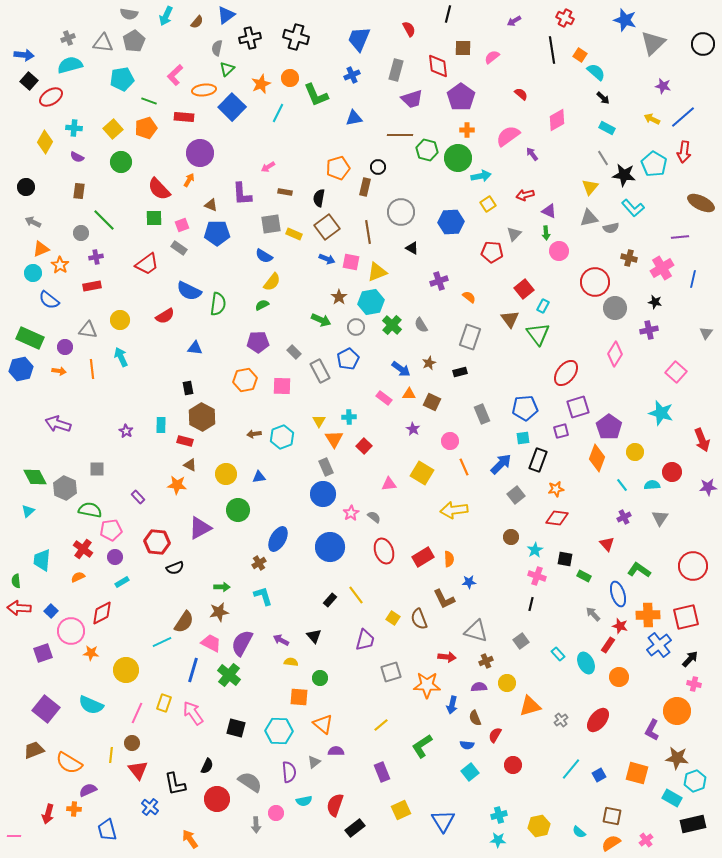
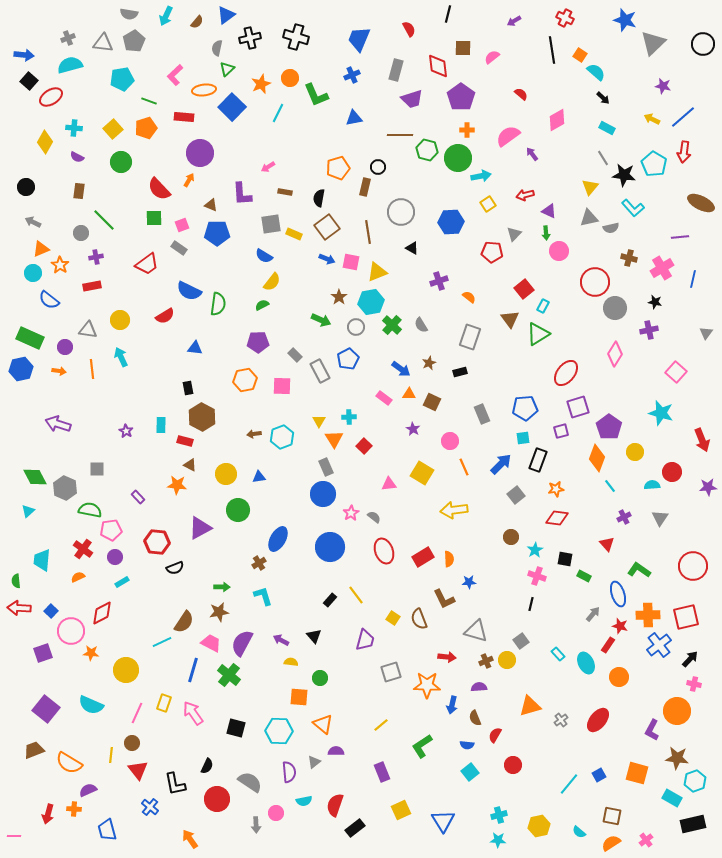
green triangle at (538, 334): rotated 35 degrees clockwise
gray rectangle at (294, 352): moved 1 px right, 3 px down
cyan line at (622, 485): moved 12 px left, 1 px down
gray arrow at (593, 614): rotated 84 degrees clockwise
yellow circle at (507, 683): moved 23 px up
cyan line at (571, 769): moved 2 px left, 15 px down
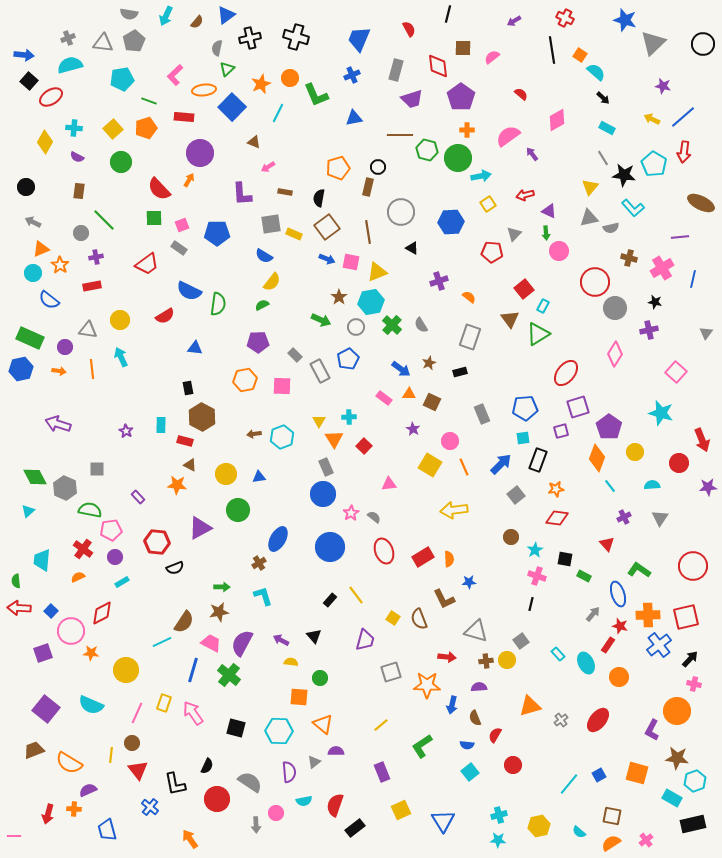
brown rectangle at (365, 187): moved 3 px right
brown triangle at (211, 205): moved 43 px right, 63 px up
red circle at (672, 472): moved 7 px right, 9 px up
yellow square at (422, 473): moved 8 px right, 8 px up
brown cross at (486, 661): rotated 16 degrees clockwise
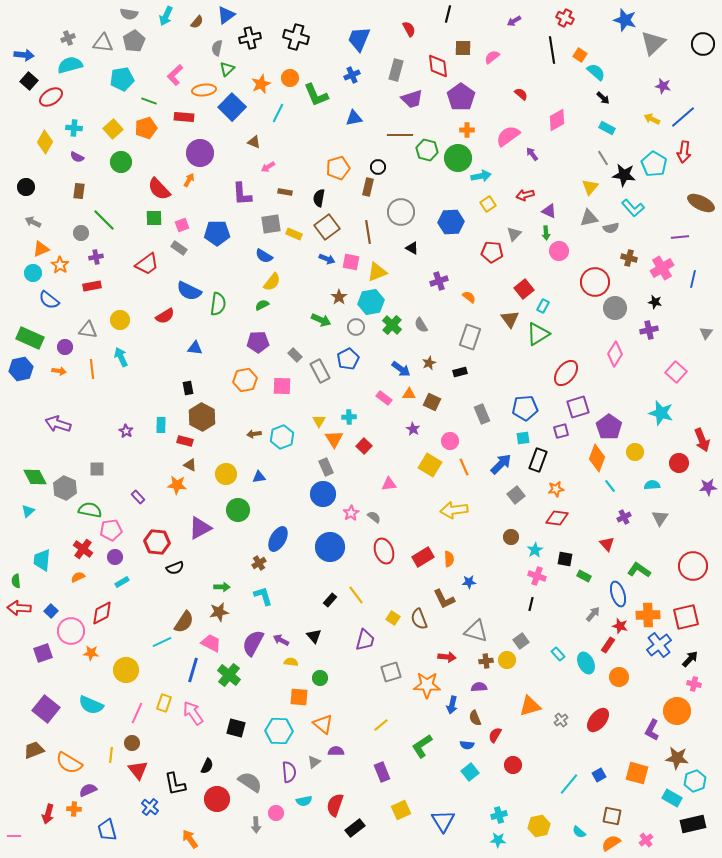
purple semicircle at (242, 643): moved 11 px right
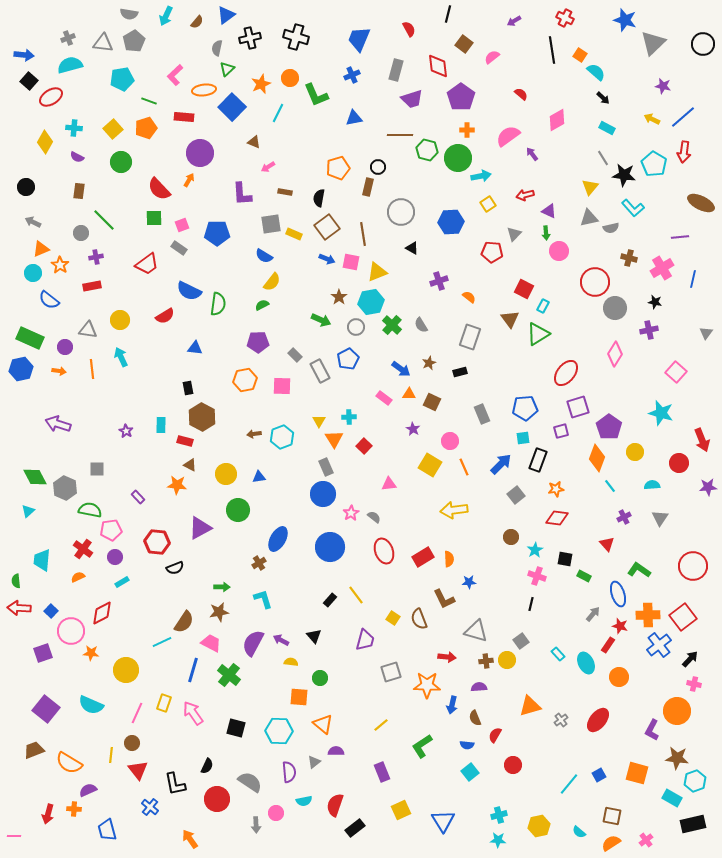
brown square at (463, 48): moved 1 px right, 4 px up; rotated 36 degrees clockwise
brown line at (368, 232): moved 5 px left, 2 px down
red square at (524, 289): rotated 24 degrees counterclockwise
cyan L-shape at (263, 596): moved 3 px down
red square at (686, 617): moved 3 px left; rotated 24 degrees counterclockwise
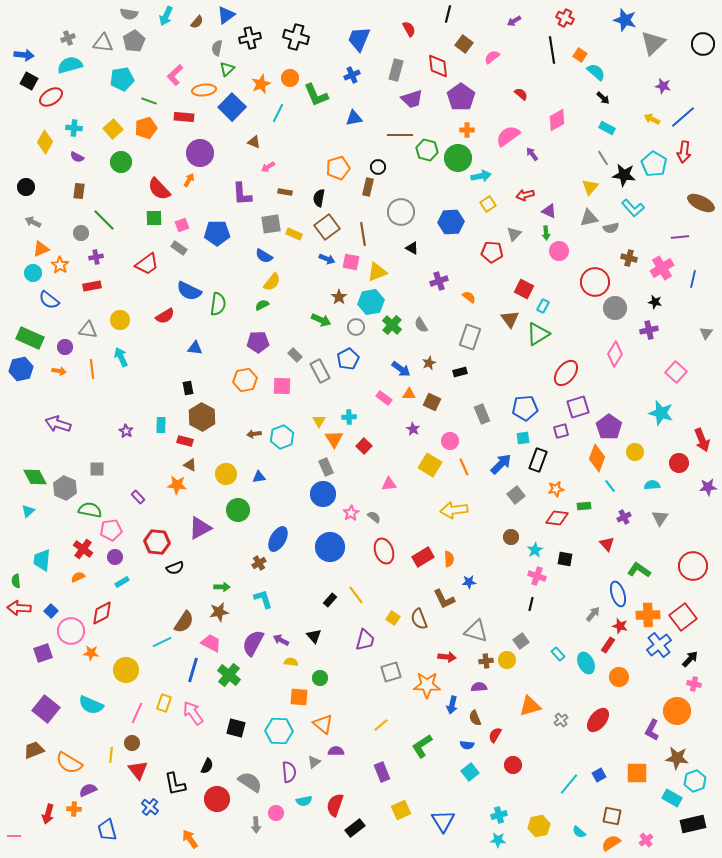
black square at (29, 81): rotated 12 degrees counterclockwise
green rectangle at (584, 576): moved 70 px up; rotated 32 degrees counterclockwise
orange square at (637, 773): rotated 15 degrees counterclockwise
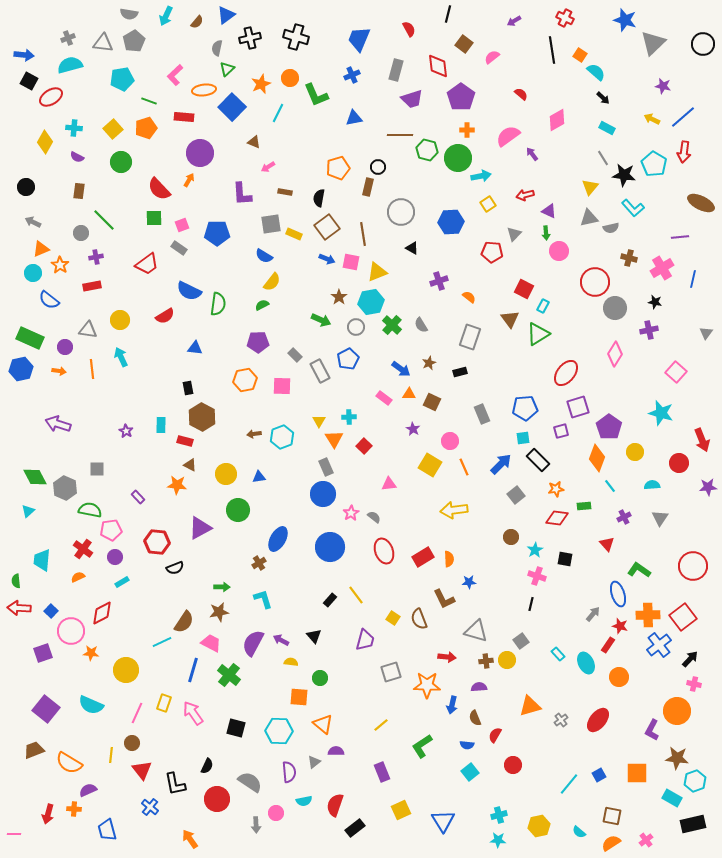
black rectangle at (538, 460): rotated 65 degrees counterclockwise
red triangle at (138, 770): moved 4 px right
pink line at (14, 836): moved 2 px up
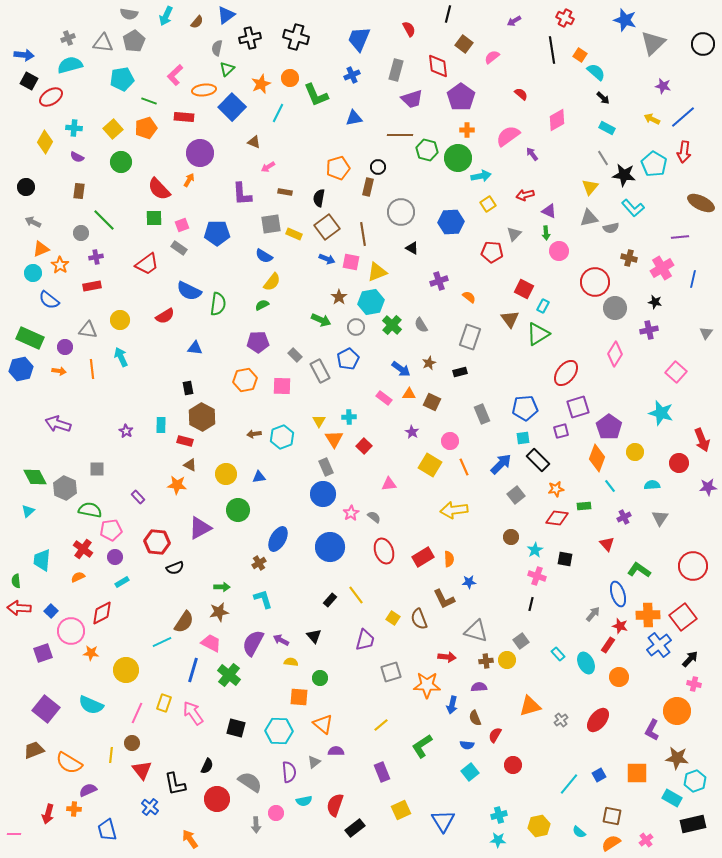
purple star at (413, 429): moved 1 px left, 3 px down
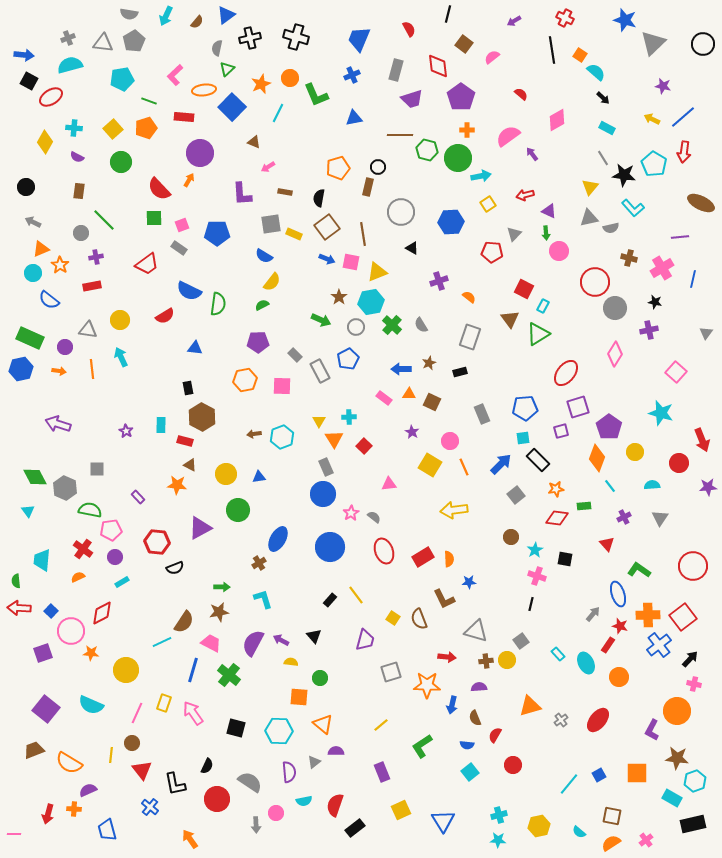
blue arrow at (401, 369): rotated 144 degrees clockwise
cyan triangle at (28, 511): rotated 24 degrees counterclockwise
